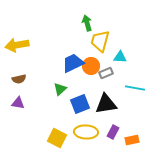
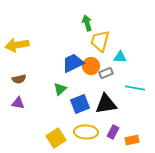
yellow square: moved 1 px left; rotated 30 degrees clockwise
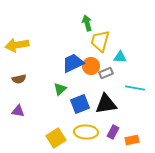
purple triangle: moved 8 px down
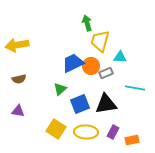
yellow square: moved 9 px up; rotated 24 degrees counterclockwise
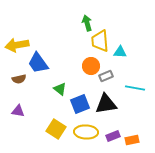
yellow trapezoid: rotated 20 degrees counterclockwise
cyan triangle: moved 5 px up
blue trapezoid: moved 35 px left; rotated 100 degrees counterclockwise
gray rectangle: moved 3 px down
green triangle: rotated 40 degrees counterclockwise
purple rectangle: moved 4 px down; rotated 40 degrees clockwise
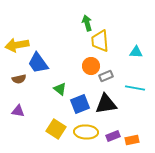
cyan triangle: moved 16 px right
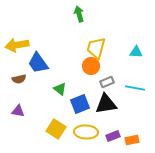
green arrow: moved 8 px left, 9 px up
yellow trapezoid: moved 4 px left, 7 px down; rotated 20 degrees clockwise
gray rectangle: moved 1 px right, 6 px down
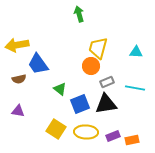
yellow trapezoid: moved 2 px right
blue trapezoid: moved 1 px down
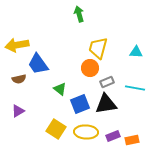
orange circle: moved 1 px left, 2 px down
purple triangle: rotated 40 degrees counterclockwise
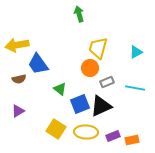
cyan triangle: rotated 32 degrees counterclockwise
black triangle: moved 5 px left, 2 px down; rotated 15 degrees counterclockwise
